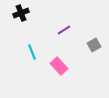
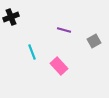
black cross: moved 10 px left, 4 px down
purple line: rotated 48 degrees clockwise
gray square: moved 4 px up
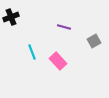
purple line: moved 3 px up
pink rectangle: moved 1 px left, 5 px up
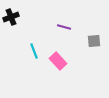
gray square: rotated 24 degrees clockwise
cyan line: moved 2 px right, 1 px up
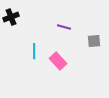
cyan line: rotated 21 degrees clockwise
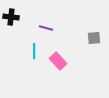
black cross: rotated 28 degrees clockwise
purple line: moved 18 px left, 1 px down
gray square: moved 3 px up
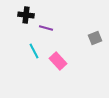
black cross: moved 15 px right, 2 px up
gray square: moved 1 px right; rotated 16 degrees counterclockwise
cyan line: rotated 28 degrees counterclockwise
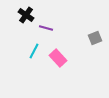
black cross: rotated 28 degrees clockwise
cyan line: rotated 56 degrees clockwise
pink rectangle: moved 3 px up
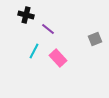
black cross: rotated 21 degrees counterclockwise
purple line: moved 2 px right, 1 px down; rotated 24 degrees clockwise
gray square: moved 1 px down
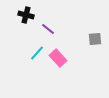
gray square: rotated 16 degrees clockwise
cyan line: moved 3 px right, 2 px down; rotated 14 degrees clockwise
